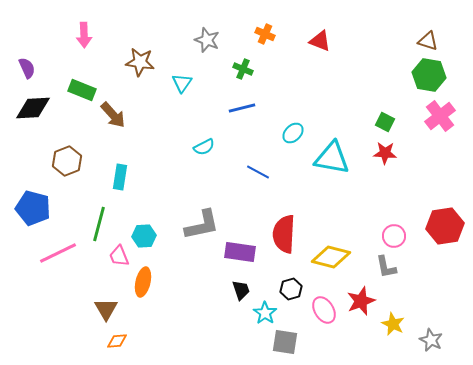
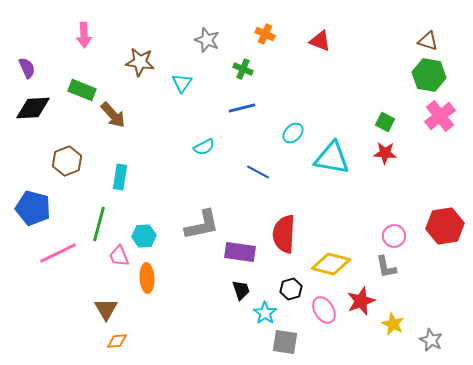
yellow diamond at (331, 257): moved 7 px down
orange ellipse at (143, 282): moved 4 px right, 4 px up; rotated 16 degrees counterclockwise
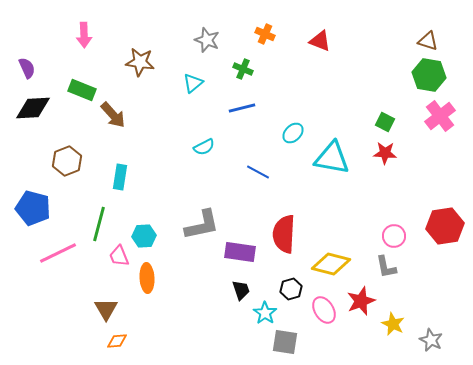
cyan triangle at (182, 83): moved 11 px right; rotated 15 degrees clockwise
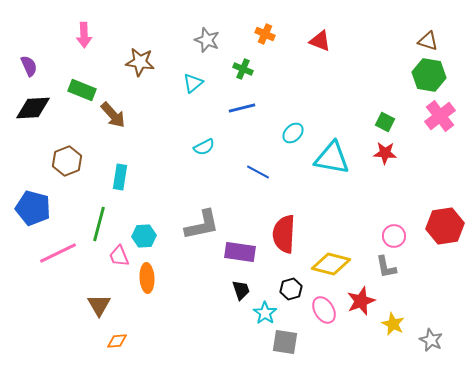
purple semicircle at (27, 68): moved 2 px right, 2 px up
brown triangle at (106, 309): moved 7 px left, 4 px up
